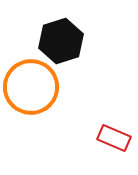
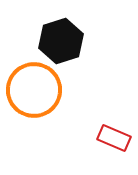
orange circle: moved 3 px right, 3 px down
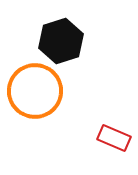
orange circle: moved 1 px right, 1 px down
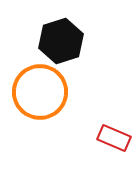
orange circle: moved 5 px right, 1 px down
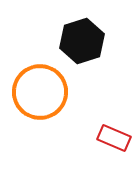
black hexagon: moved 21 px right
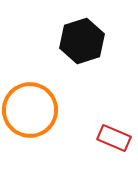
orange circle: moved 10 px left, 18 px down
